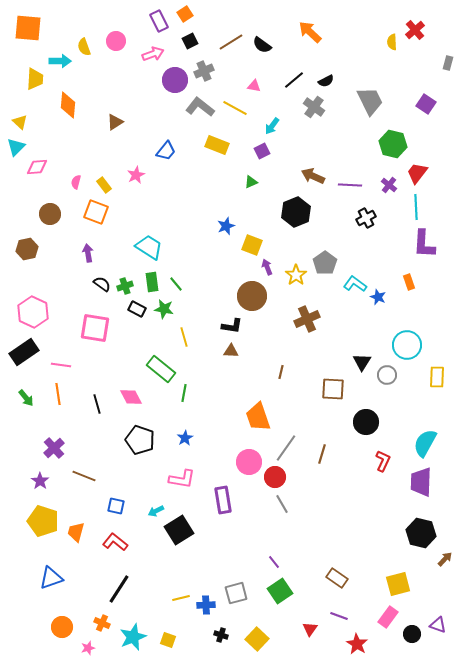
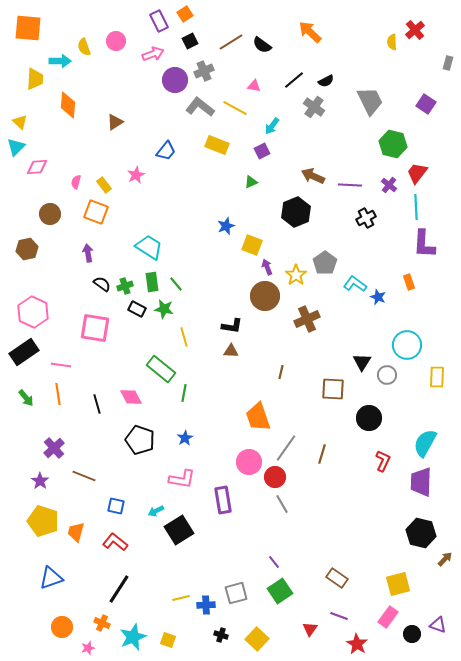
brown circle at (252, 296): moved 13 px right
black circle at (366, 422): moved 3 px right, 4 px up
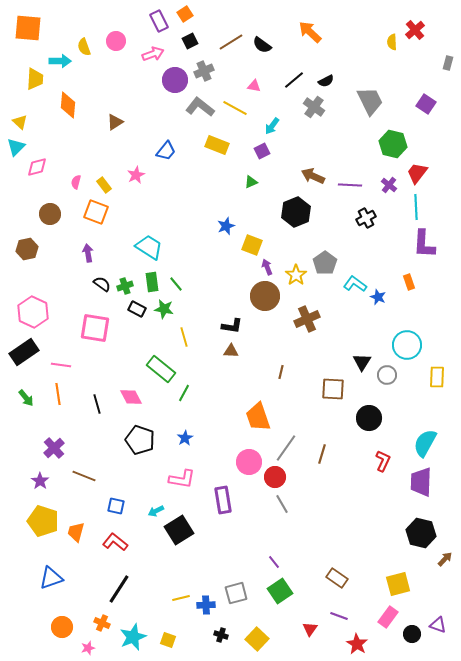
pink diamond at (37, 167): rotated 10 degrees counterclockwise
green line at (184, 393): rotated 18 degrees clockwise
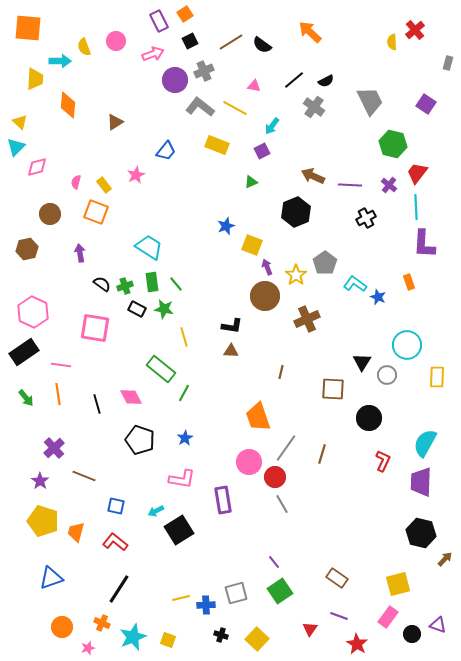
purple arrow at (88, 253): moved 8 px left
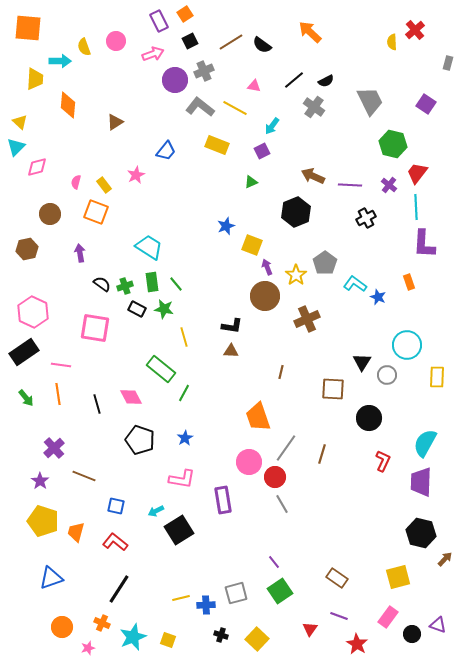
yellow square at (398, 584): moved 7 px up
